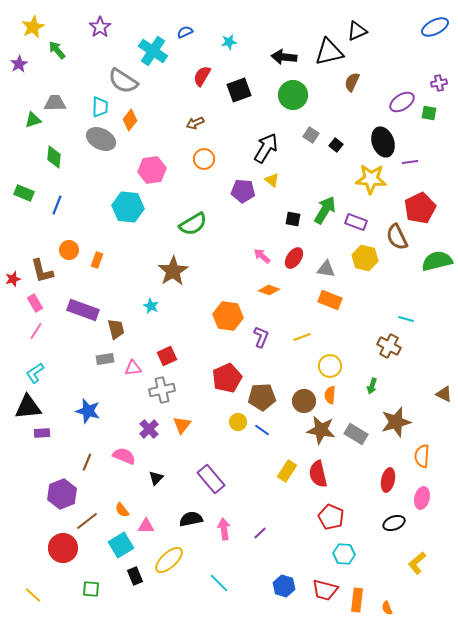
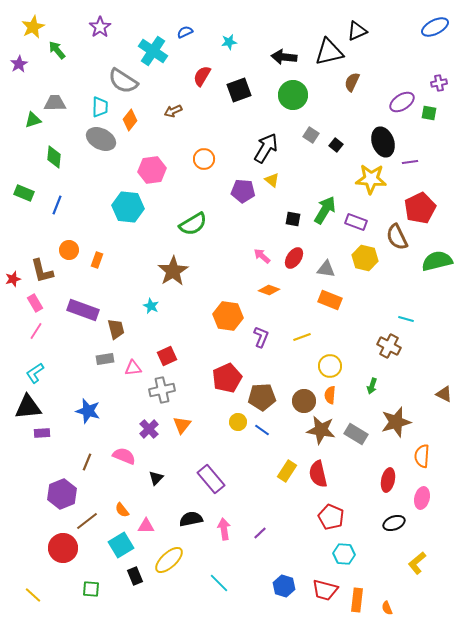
brown arrow at (195, 123): moved 22 px left, 12 px up
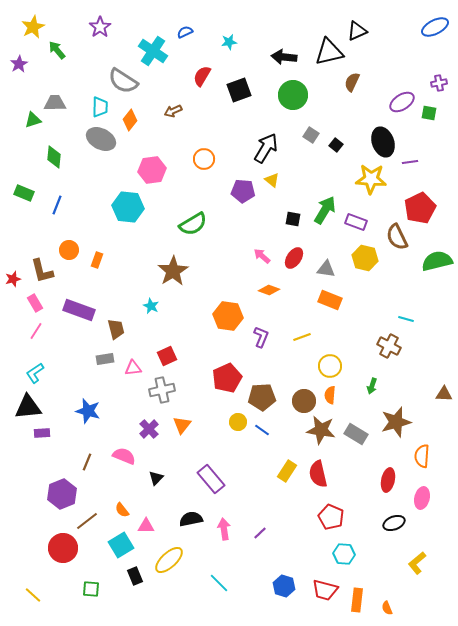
purple rectangle at (83, 310): moved 4 px left
brown triangle at (444, 394): rotated 24 degrees counterclockwise
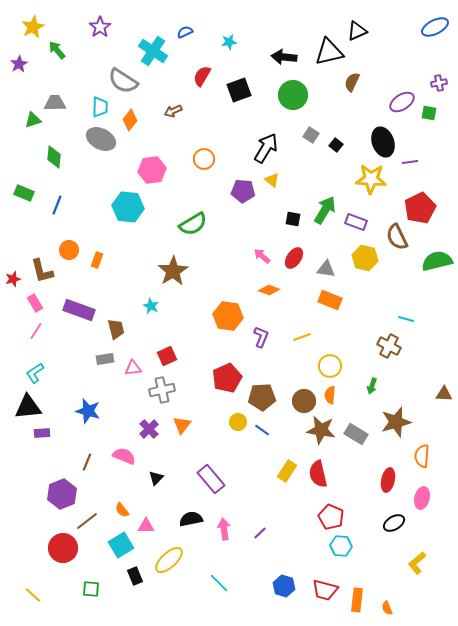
black ellipse at (394, 523): rotated 10 degrees counterclockwise
cyan hexagon at (344, 554): moved 3 px left, 8 px up
